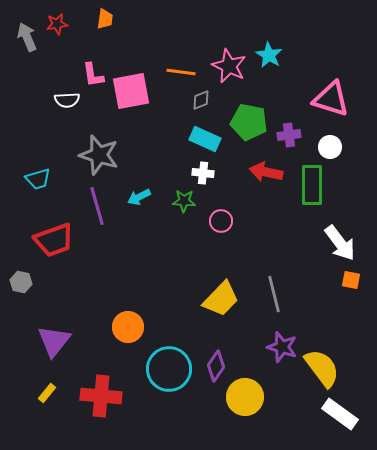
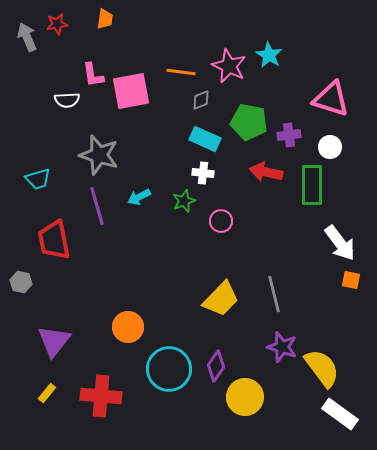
green star: rotated 25 degrees counterclockwise
red trapezoid: rotated 99 degrees clockwise
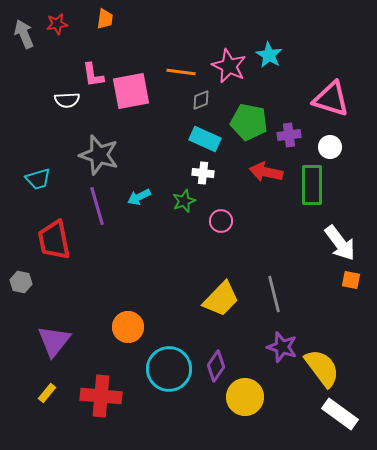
gray arrow: moved 3 px left, 3 px up
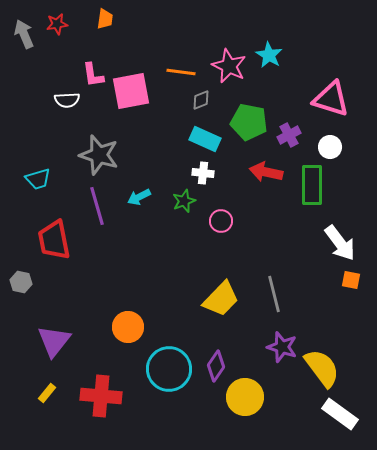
purple cross: rotated 20 degrees counterclockwise
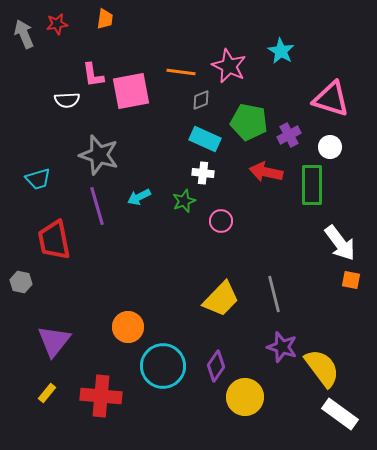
cyan star: moved 12 px right, 4 px up
cyan circle: moved 6 px left, 3 px up
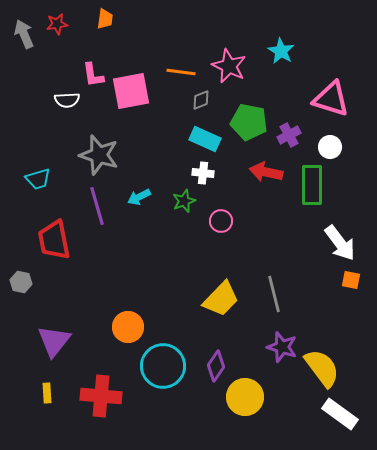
yellow rectangle: rotated 42 degrees counterclockwise
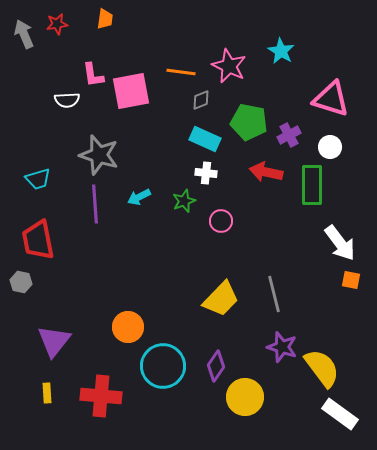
white cross: moved 3 px right
purple line: moved 2 px left, 2 px up; rotated 12 degrees clockwise
red trapezoid: moved 16 px left
